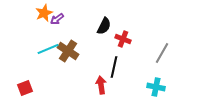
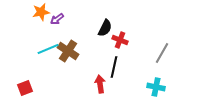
orange star: moved 3 px left, 1 px up; rotated 12 degrees clockwise
black semicircle: moved 1 px right, 2 px down
red cross: moved 3 px left, 1 px down
red arrow: moved 1 px left, 1 px up
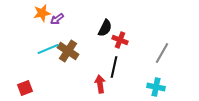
orange star: moved 1 px right, 1 px down
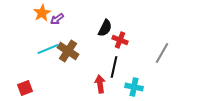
orange star: rotated 18 degrees counterclockwise
cyan cross: moved 22 px left
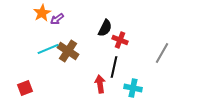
cyan cross: moved 1 px left, 1 px down
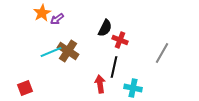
cyan line: moved 3 px right, 3 px down
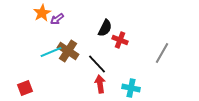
black line: moved 17 px left, 3 px up; rotated 55 degrees counterclockwise
cyan cross: moved 2 px left
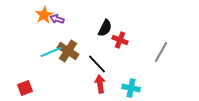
orange star: moved 2 px right, 2 px down
purple arrow: rotated 56 degrees clockwise
gray line: moved 1 px left, 1 px up
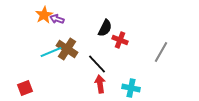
brown cross: moved 1 px left, 2 px up
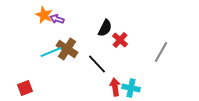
orange star: rotated 18 degrees counterclockwise
red cross: rotated 21 degrees clockwise
red arrow: moved 15 px right, 3 px down
